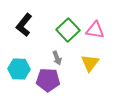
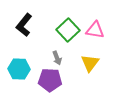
purple pentagon: moved 2 px right
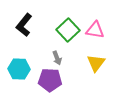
yellow triangle: moved 6 px right
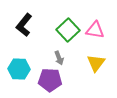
gray arrow: moved 2 px right
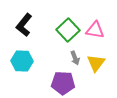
gray arrow: moved 16 px right
cyan hexagon: moved 3 px right, 8 px up
purple pentagon: moved 13 px right, 3 px down
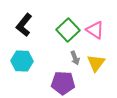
pink triangle: rotated 24 degrees clockwise
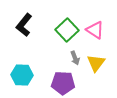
green square: moved 1 px left
cyan hexagon: moved 14 px down
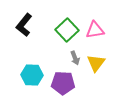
pink triangle: rotated 42 degrees counterclockwise
cyan hexagon: moved 10 px right
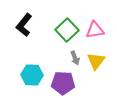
yellow triangle: moved 2 px up
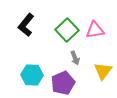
black L-shape: moved 2 px right
yellow triangle: moved 7 px right, 10 px down
purple pentagon: rotated 25 degrees counterclockwise
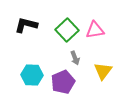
black L-shape: rotated 65 degrees clockwise
purple pentagon: moved 1 px up
